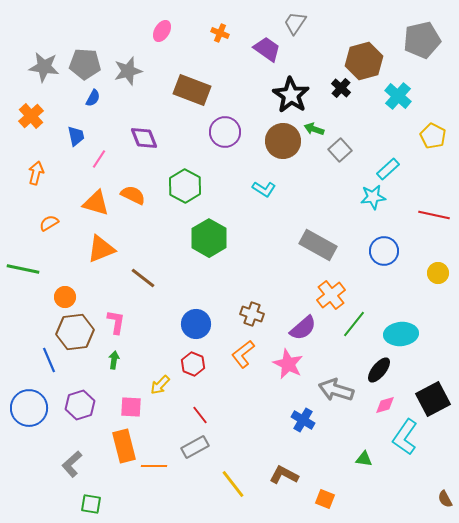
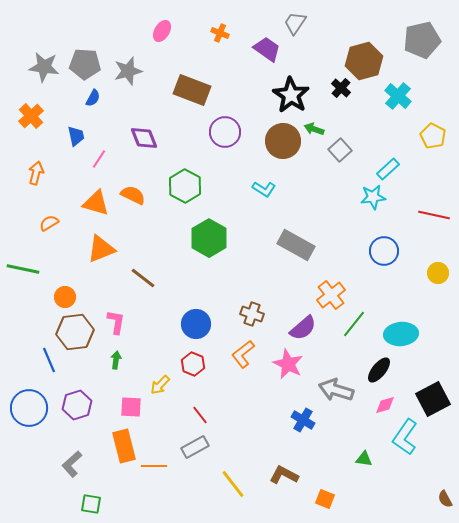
gray rectangle at (318, 245): moved 22 px left
green arrow at (114, 360): moved 2 px right
purple hexagon at (80, 405): moved 3 px left
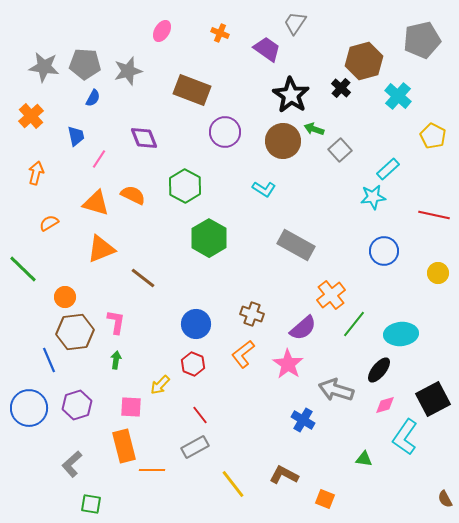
green line at (23, 269): rotated 32 degrees clockwise
pink star at (288, 364): rotated 8 degrees clockwise
orange line at (154, 466): moved 2 px left, 4 px down
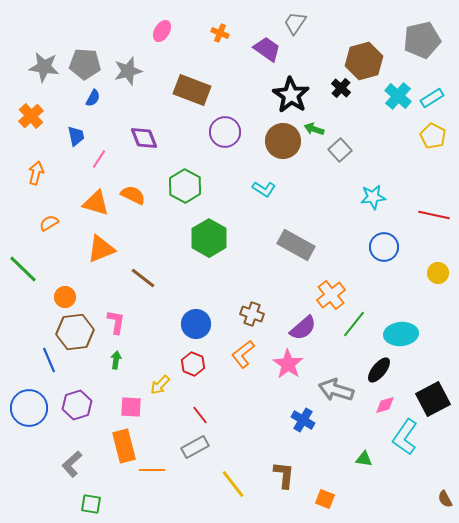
cyan rectangle at (388, 169): moved 44 px right, 71 px up; rotated 10 degrees clockwise
blue circle at (384, 251): moved 4 px up
brown L-shape at (284, 475): rotated 68 degrees clockwise
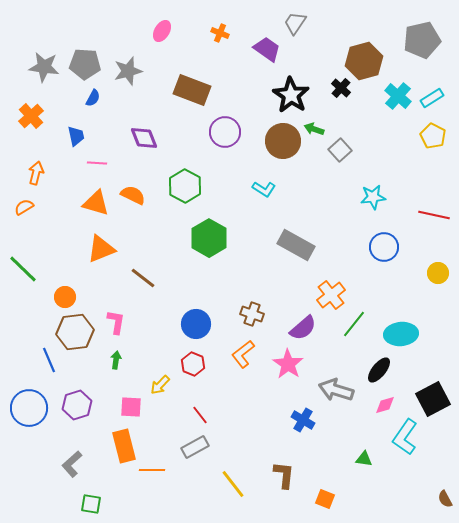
pink line at (99, 159): moved 2 px left, 4 px down; rotated 60 degrees clockwise
orange semicircle at (49, 223): moved 25 px left, 16 px up
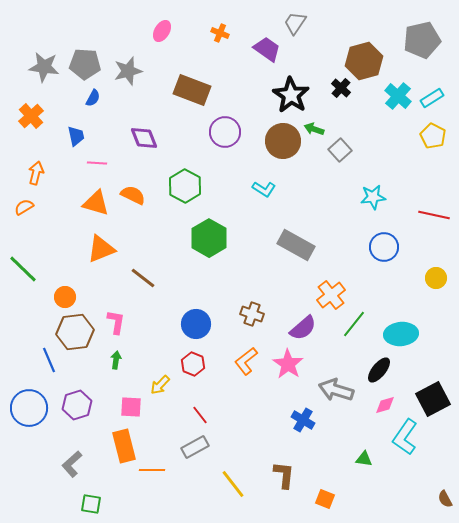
yellow circle at (438, 273): moved 2 px left, 5 px down
orange L-shape at (243, 354): moved 3 px right, 7 px down
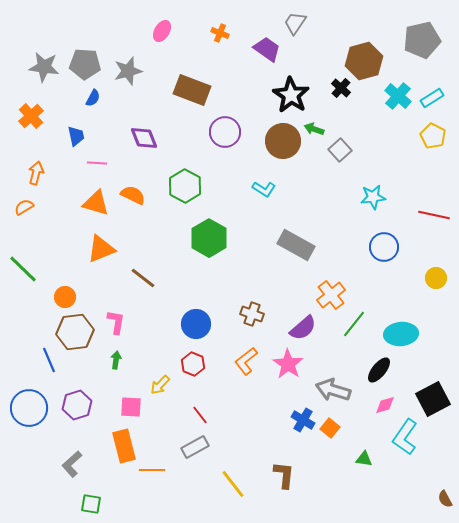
gray arrow at (336, 390): moved 3 px left
orange square at (325, 499): moved 5 px right, 71 px up; rotated 18 degrees clockwise
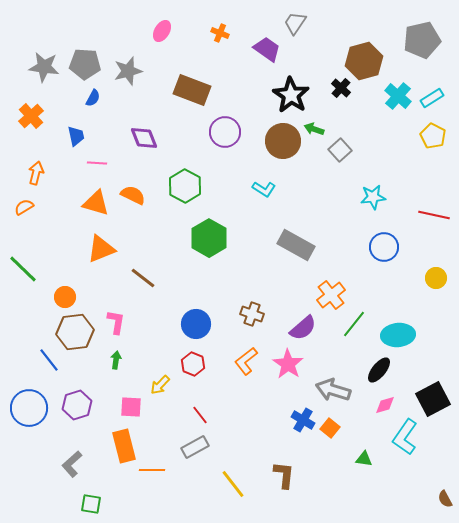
cyan ellipse at (401, 334): moved 3 px left, 1 px down
blue line at (49, 360): rotated 15 degrees counterclockwise
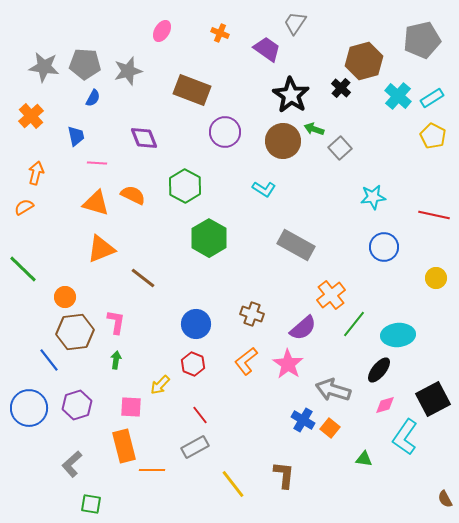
gray square at (340, 150): moved 2 px up
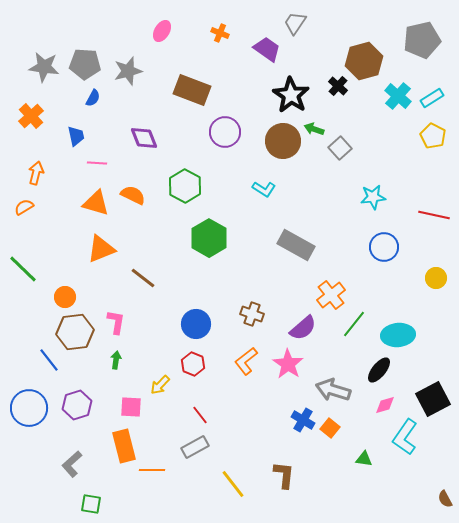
black cross at (341, 88): moved 3 px left, 2 px up
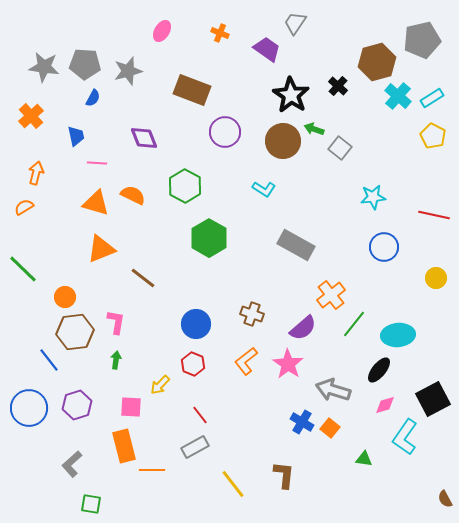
brown hexagon at (364, 61): moved 13 px right, 1 px down
gray square at (340, 148): rotated 10 degrees counterclockwise
blue cross at (303, 420): moved 1 px left, 2 px down
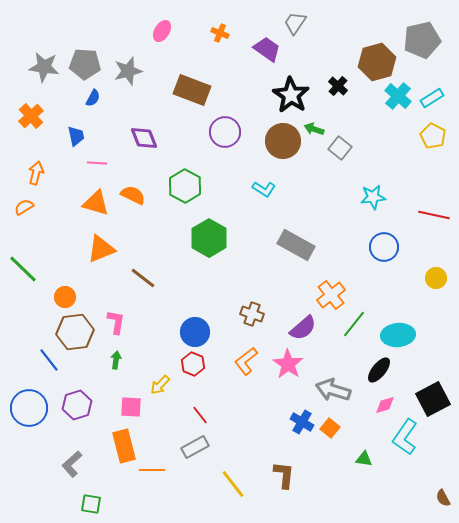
blue circle at (196, 324): moved 1 px left, 8 px down
brown semicircle at (445, 499): moved 2 px left, 1 px up
